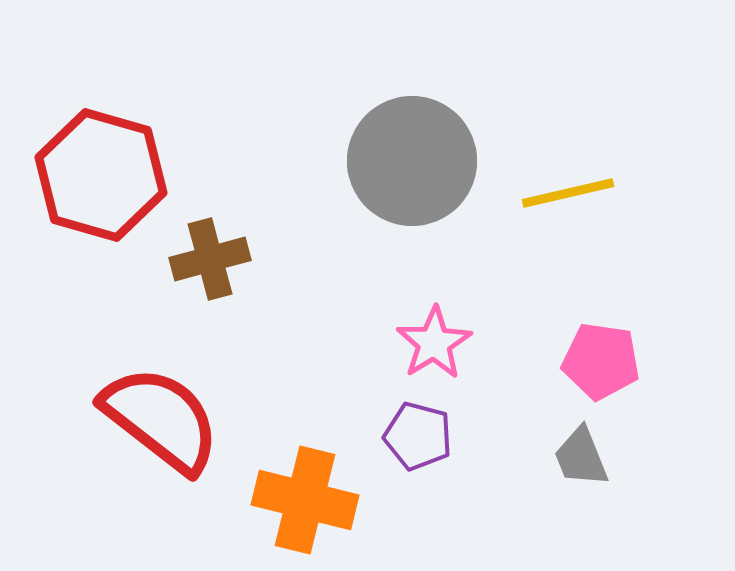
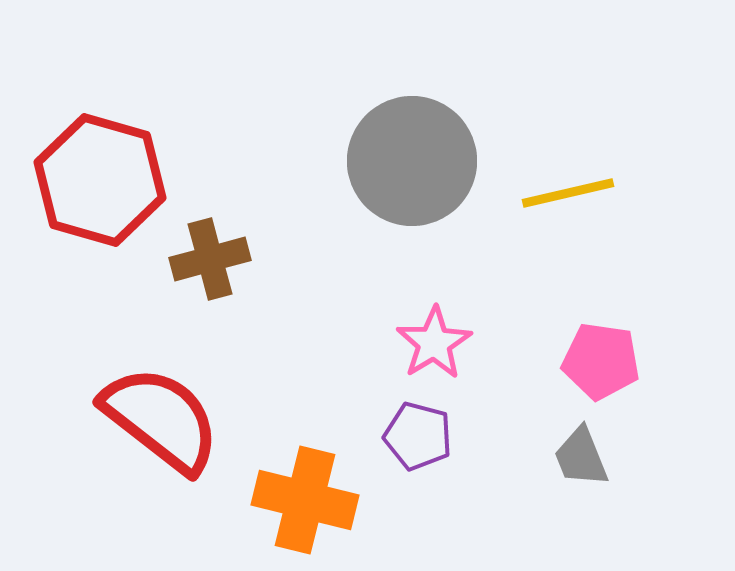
red hexagon: moved 1 px left, 5 px down
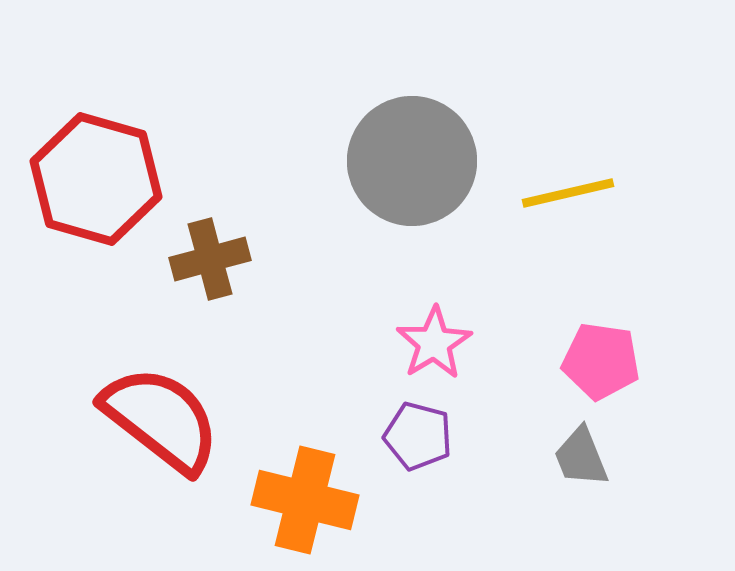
red hexagon: moved 4 px left, 1 px up
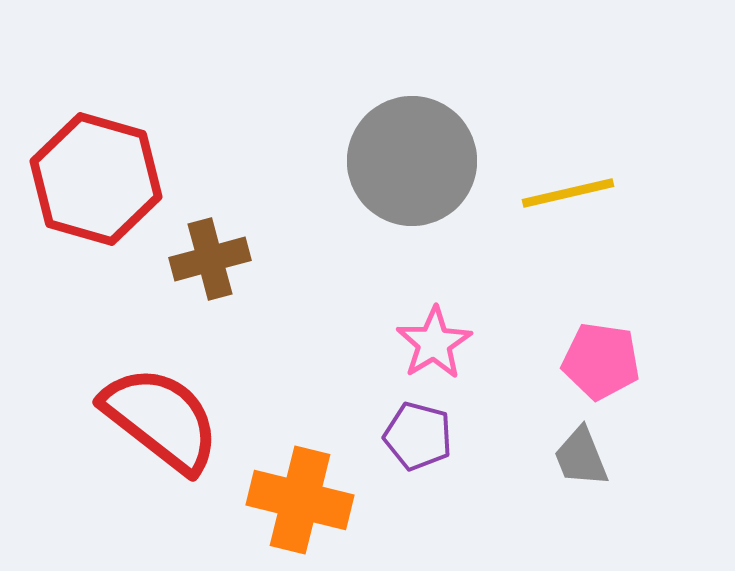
orange cross: moved 5 px left
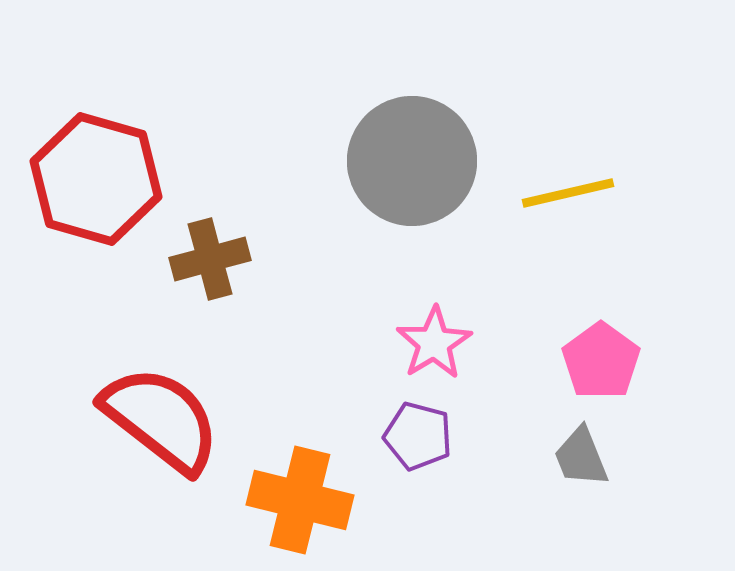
pink pentagon: rotated 28 degrees clockwise
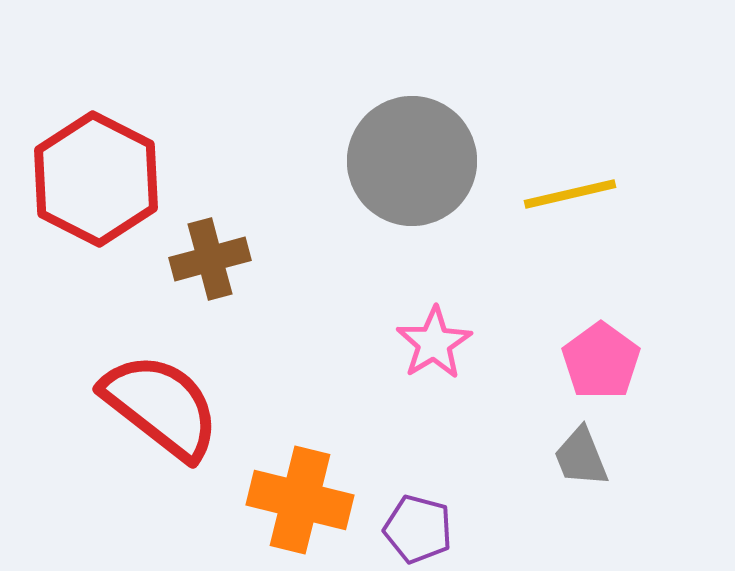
red hexagon: rotated 11 degrees clockwise
yellow line: moved 2 px right, 1 px down
red semicircle: moved 13 px up
purple pentagon: moved 93 px down
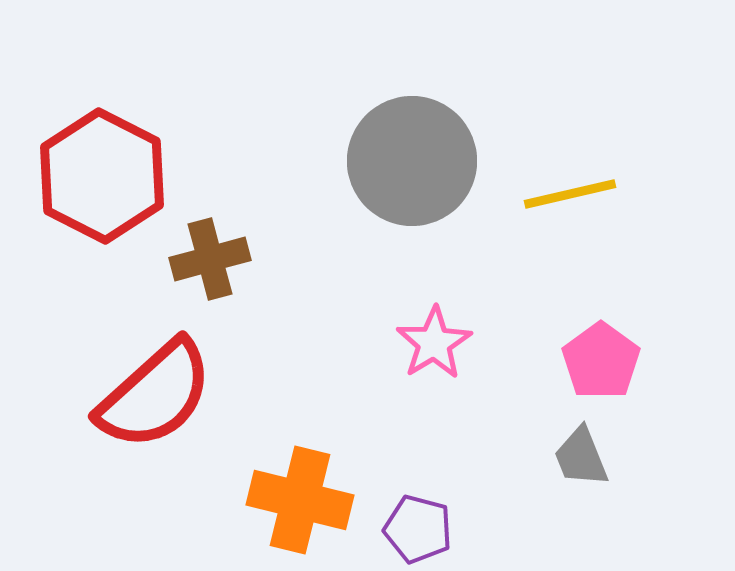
red hexagon: moved 6 px right, 3 px up
red semicircle: moved 6 px left, 11 px up; rotated 100 degrees clockwise
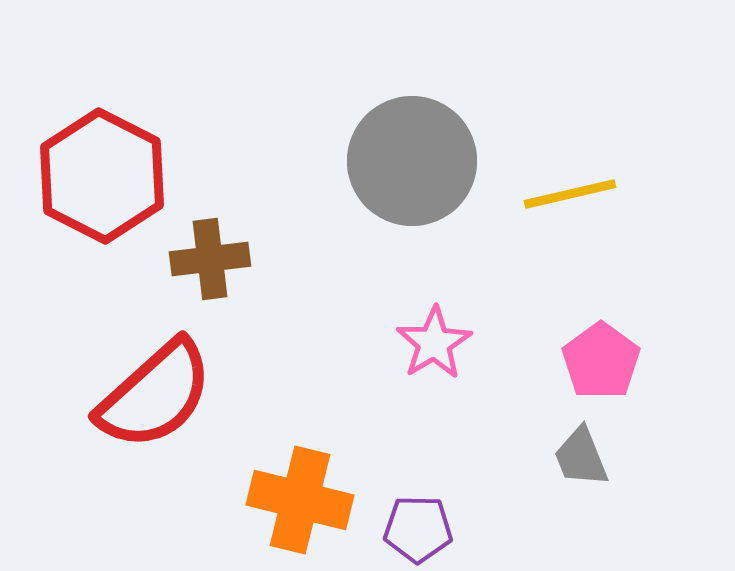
brown cross: rotated 8 degrees clockwise
purple pentagon: rotated 14 degrees counterclockwise
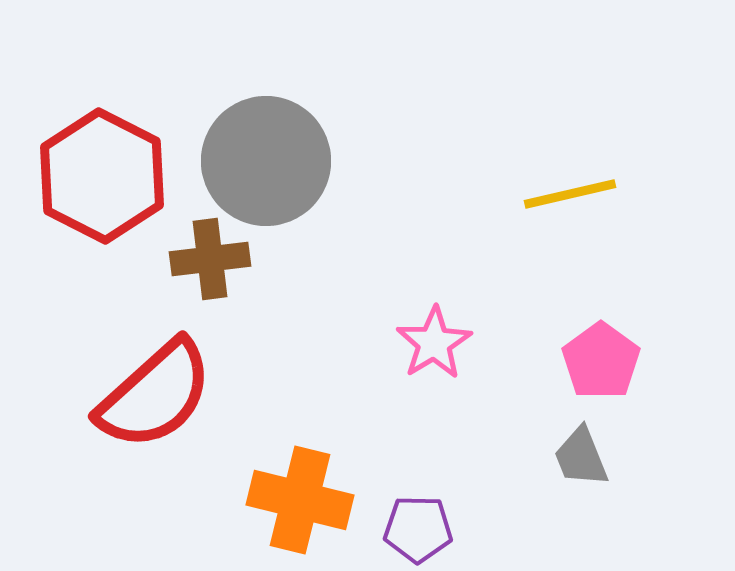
gray circle: moved 146 px left
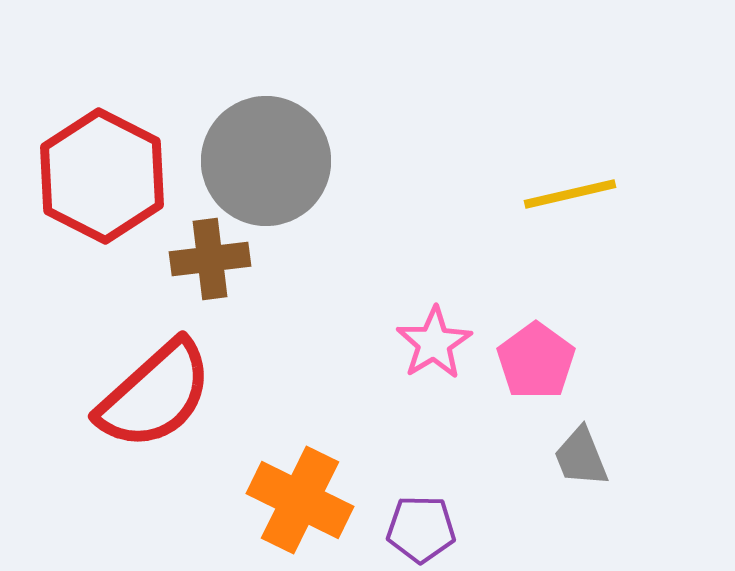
pink pentagon: moved 65 px left
orange cross: rotated 12 degrees clockwise
purple pentagon: moved 3 px right
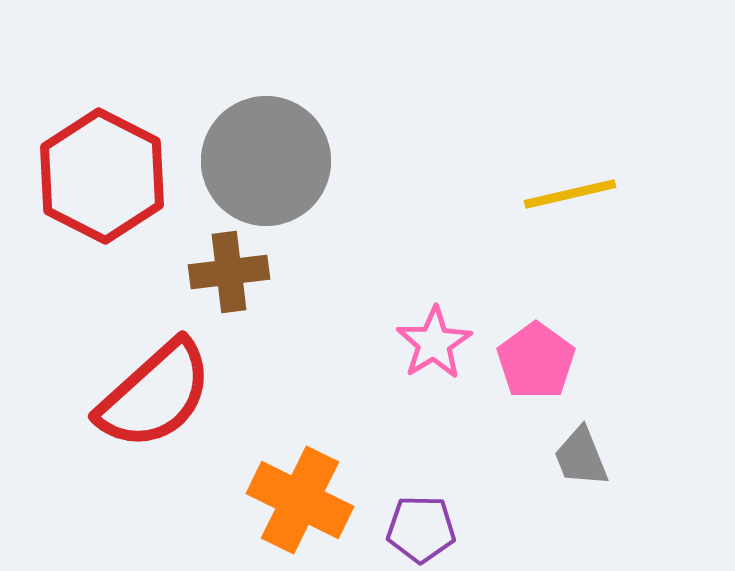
brown cross: moved 19 px right, 13 px down
